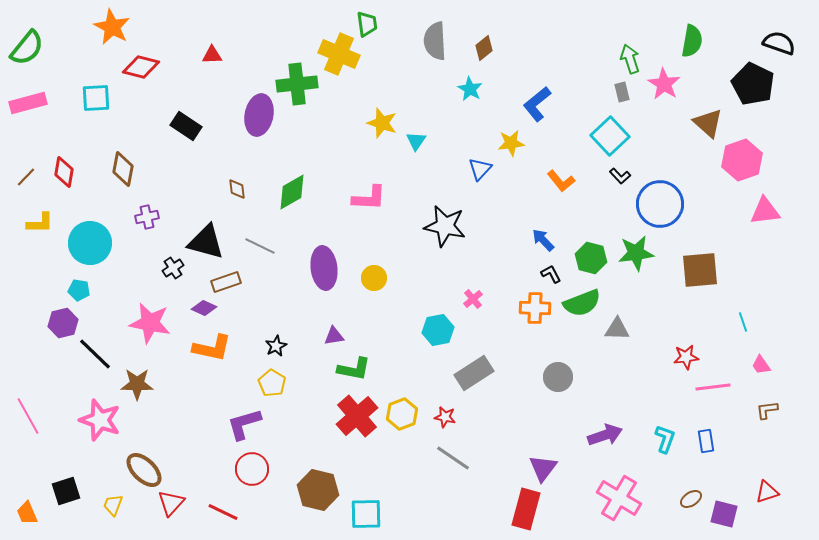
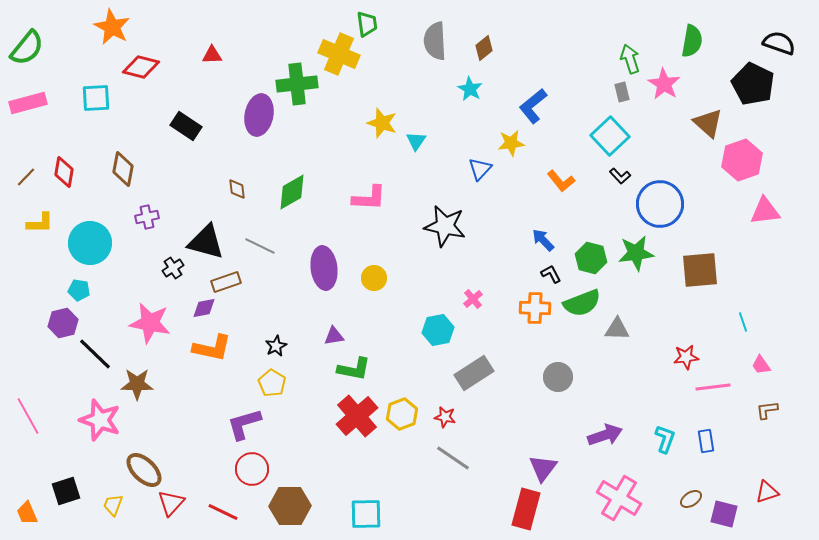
blue L-shape at (537, 104): moved 4 px left, 2 px down
purple diamond at (204, 308): rotated 35 degrees counterclockwise
brown hexagon at (318, 490): moved 28 px left, 16 px down; rotated 15 degrees counterclockwise
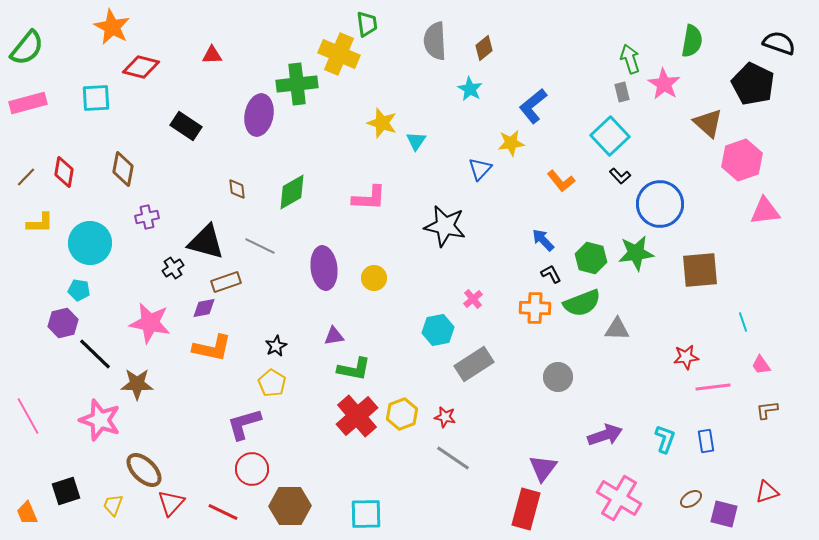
gray rectangle at (474, 373): moved 9 px up
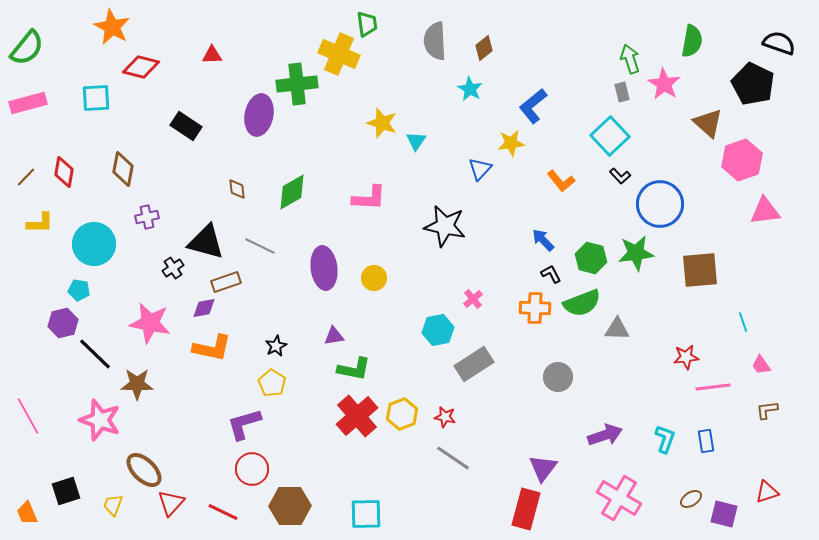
cyan circle at (90, 243): moved 4 px right, 1 px down
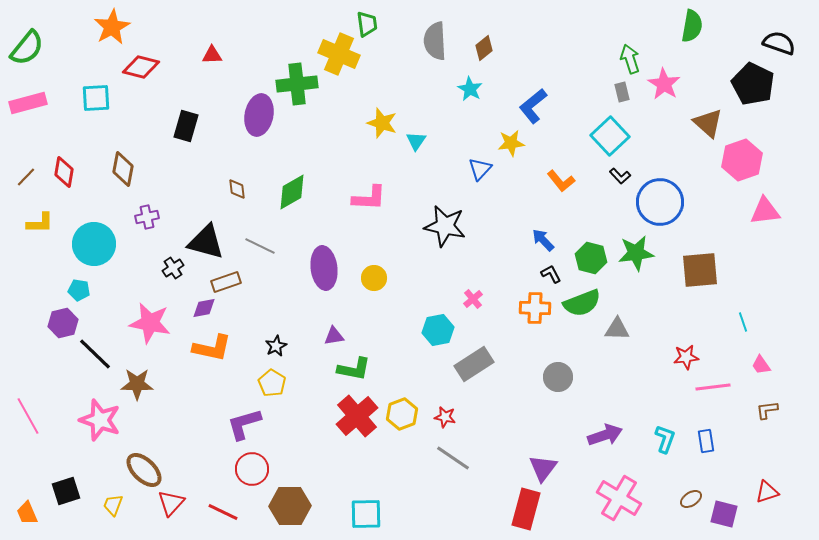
orange star at (112, 27): rotated 15 degrees clockwise
green semicircle at (692, 41): moved 15 px up
black rectangle at (186, 126): rotated 72 degrees clockwise
blue circle at (660, 204): moved 2 px up
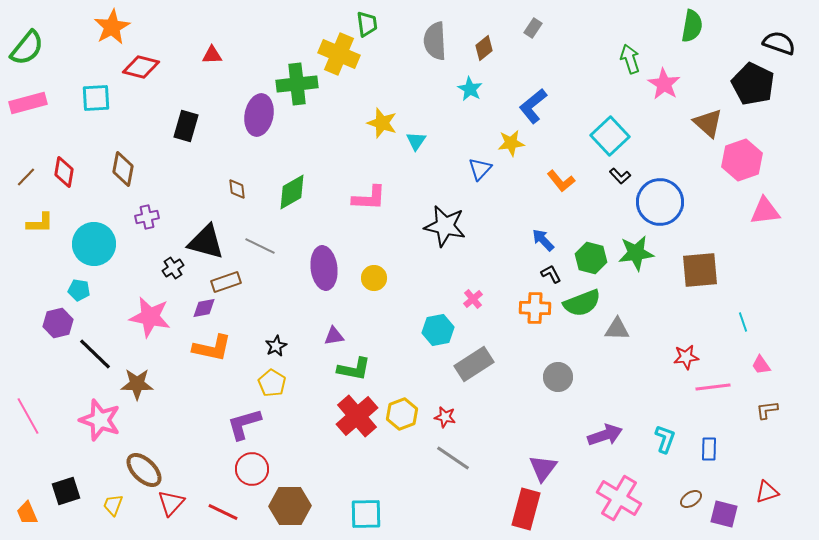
gray rectangle at (622, 92): moved 89 px left, 64 px up; rotated 48 degrees clockwise
purple hexagon at (63, 323): moved 5 px left
pink star at (150, 323): moved 6 px up
blue rectangle at (706, 441): moved 3 px right, 8 px down; rotated 10 degrees clockwise
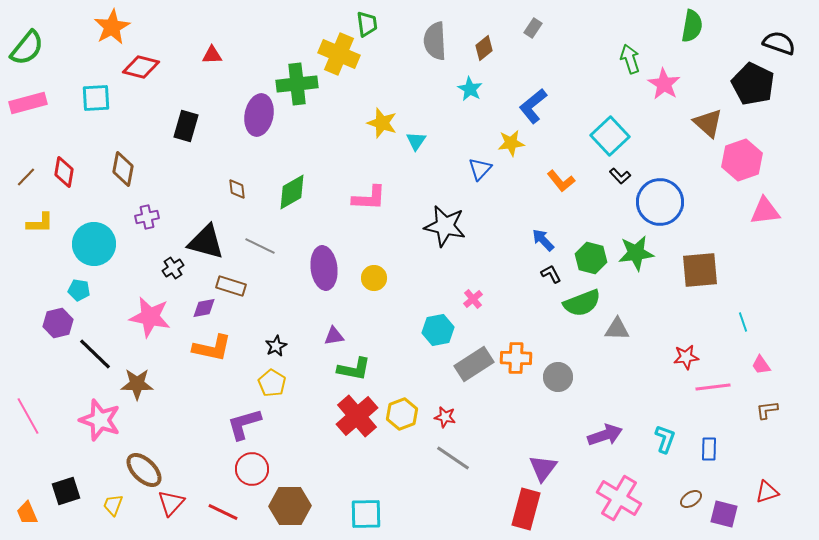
brown rectangle at (226, 282): moved 5 px right, 4 px down; rotated 36 degrees clockwise
orange cross at (535, 308): moved 19 px left, 50 px down
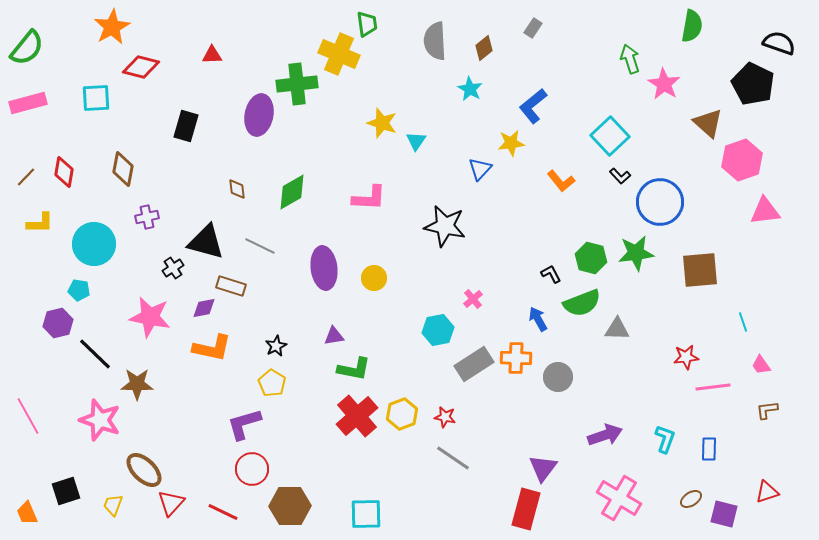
blue arrow at (543, 240): moved 5 px left, 79 px down; rotated 15 degrees clockwise
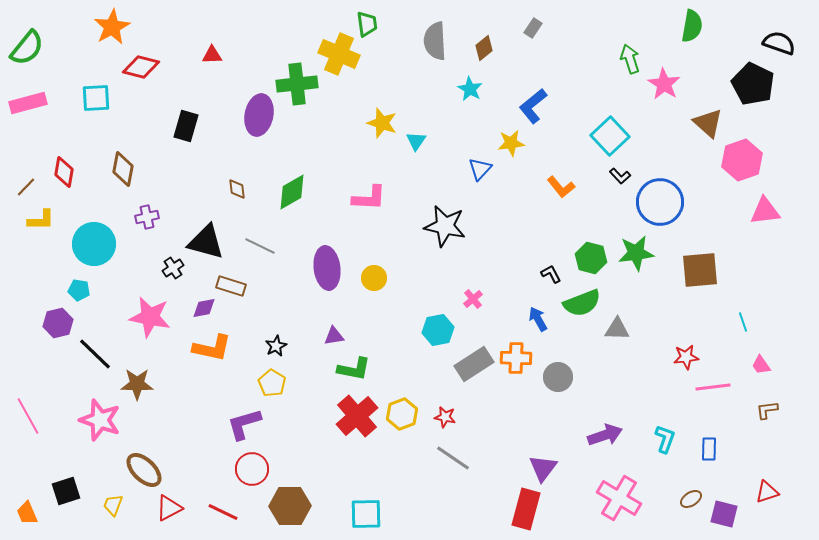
brown line at (26, 177): moved 10 px down
orange L-shape at (561, 181): moved 6 px down
yellow L-shape at (40, 223): moved 1 px right, 3 px up
purple ellipse at (324, 268): moved 3 px right
red triangle at (171, 503): moved 2 px left, 5 px down; rotated 20 degrees clockwise
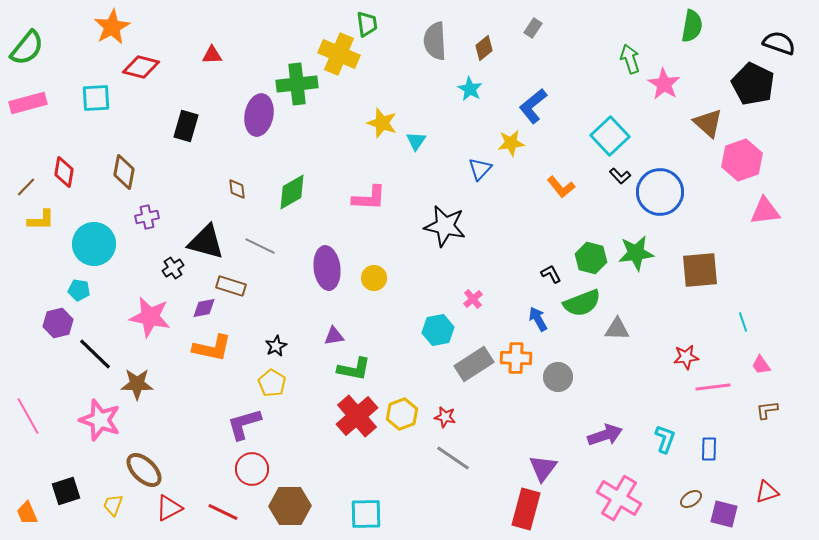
brown diamond at (123, 169): moved 1 px right, 3 px down
blue circle at (660, 202): moved 10 px up
